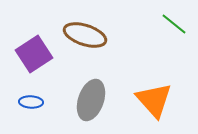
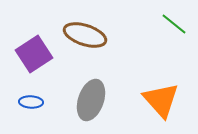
orange triangle: moved 7 px right
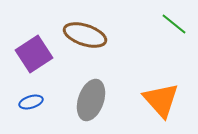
blue ellipse: rotated 20 degrees counterclockwise
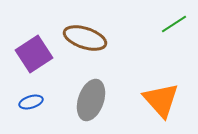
green line: rotated 72 degrees counterclockwise
brown ellipse: moved 3 px down
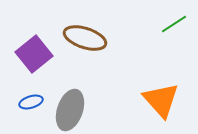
purple square: rotated 6 degrees counterclockwise
gray ellipse: moved 21 px left, 10 px down
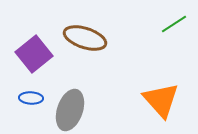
blue ellipse: moved 4 px up; rotated 20 degrees clockwise
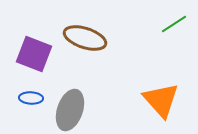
purple square: rotated 30 degrees counterclockwise
